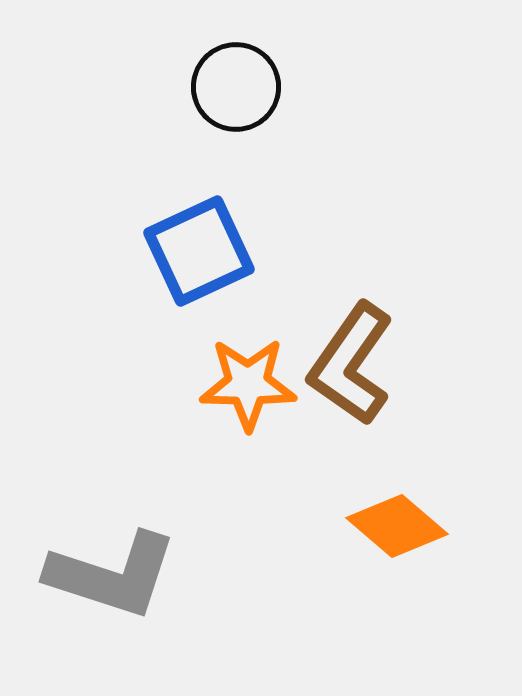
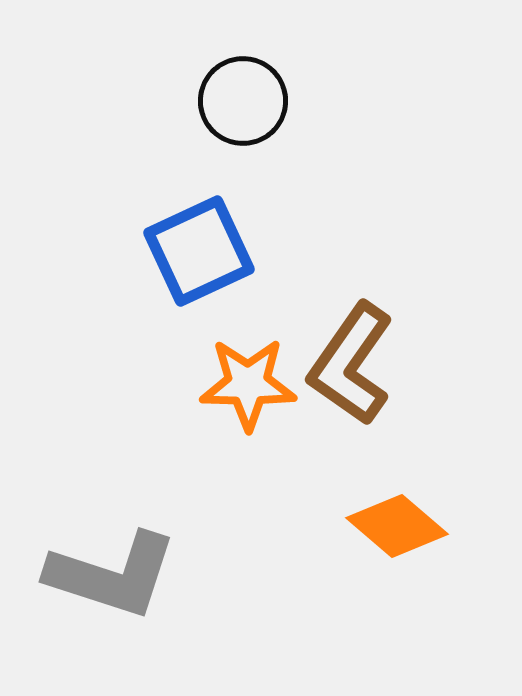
black circle: moved 7 px right, 14 px down
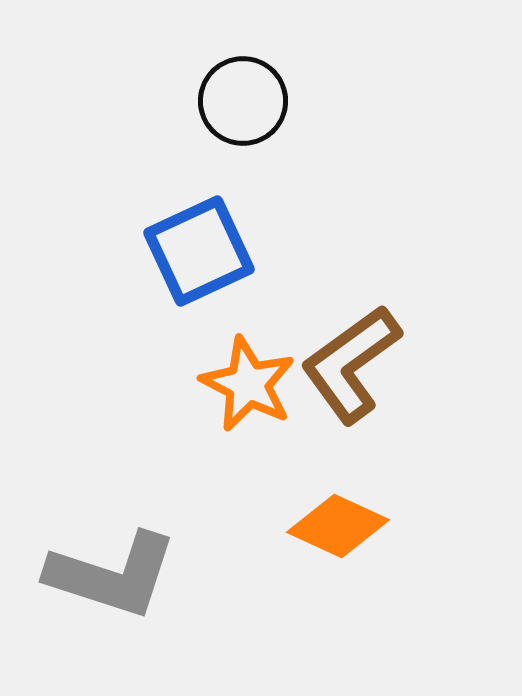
brown L-shape: rotated 19 degrees clockwise
orange star: rotated 26 degrees clockwise
orange diamond: moved 59 px left; rotated 16 degrees counterclockwise
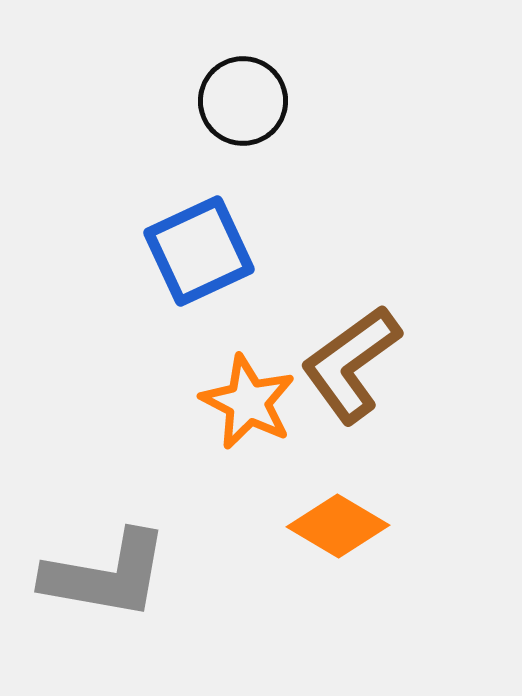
orange star: moved 18 px down
orange diamond: rotated 6 degrees clockwise
gray L-shape: moved 6 px left; rotated 8 degrees counterclockwise
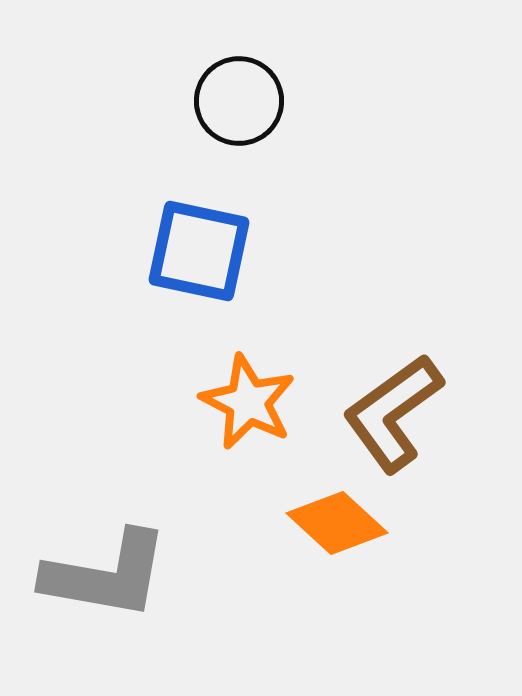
black circle: moved 4 px left
blue square: rotated 37 degrees clockwise
brown L-shape: moved 42 px right, 49 px down
orange diamond: moved 1 px left, 3 px up; rotated 12 degrees clockwise
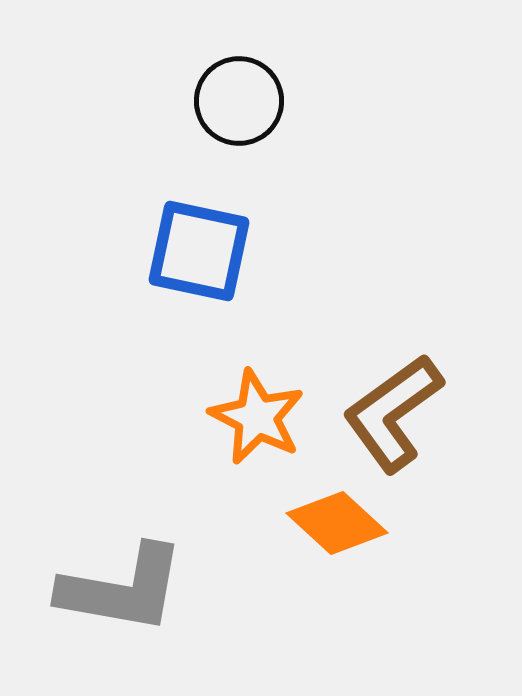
orange star: moved 9 px right, 15 px down
gray L-shape: moved 16 px right, 14 px down
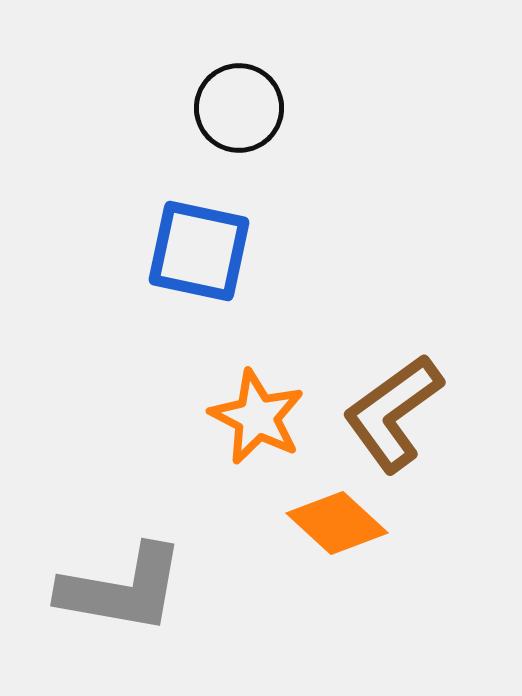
black circle: moved 7 px down
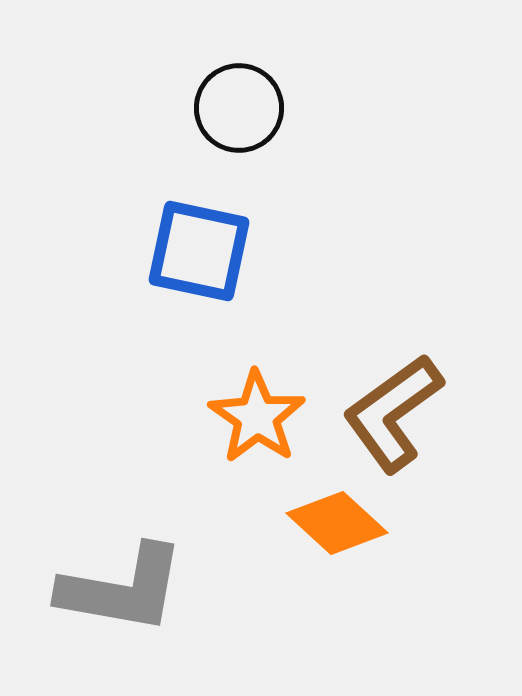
orange star: rotated 8 degrees clockwise
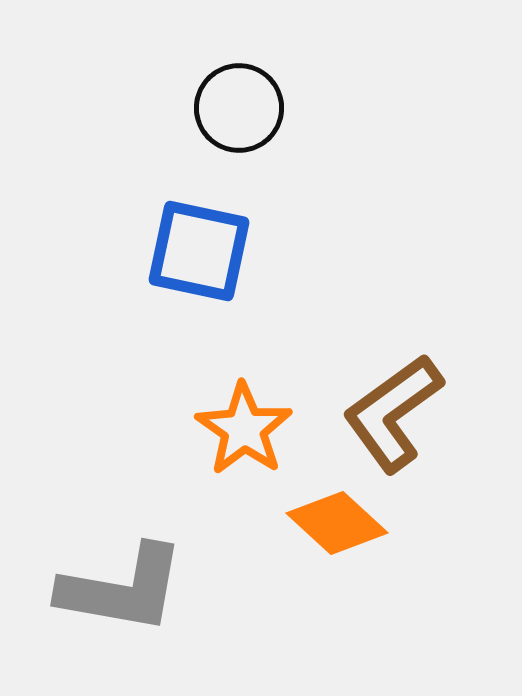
orange star: moved 13 px left, 12 px down
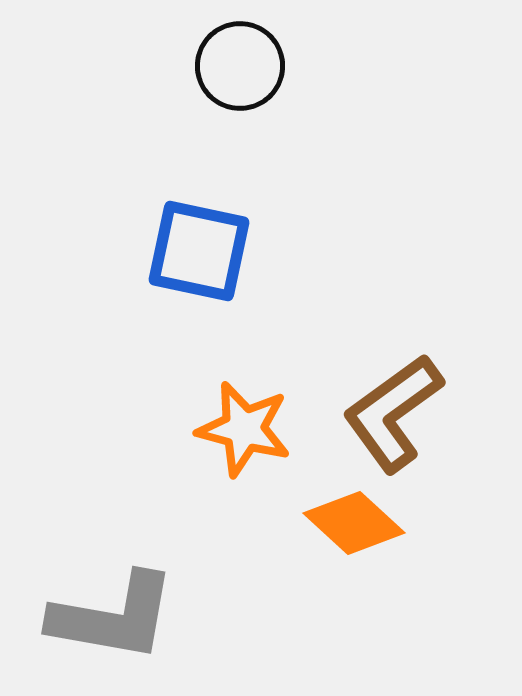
black circle: moved 1 px right, 42 px up
orange star: rotated 20 degrees counterclockwise
orange diamond: moved 17 px right
gray L-shape: moved 9 px left, 28 px down
